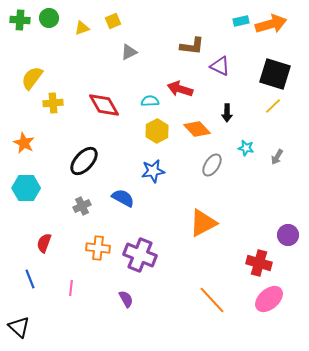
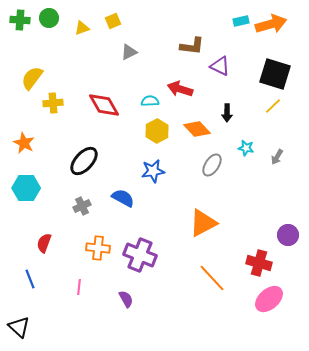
pink line: moved 8 px right, 1 px up
orange line: moved 22 px up
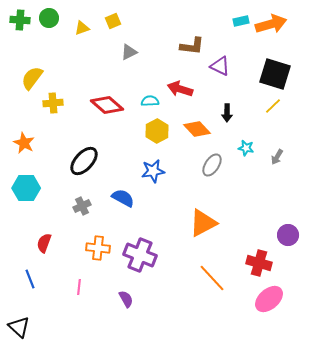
red diamond: moved 3 px right; rotated 20 degrees counterclockwise
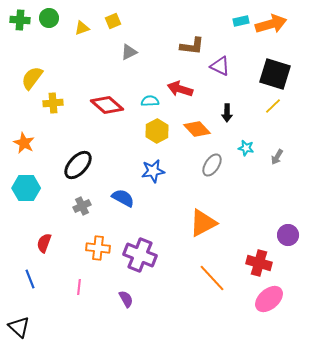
black ellipse: moved 6 px left, 4 px down
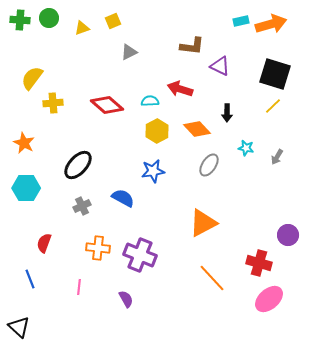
gray ellipse: moved 3 px left
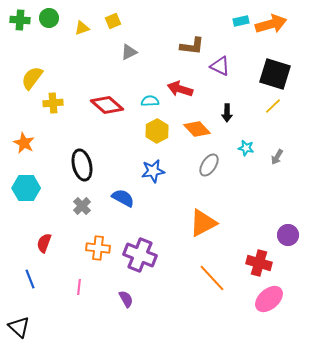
black ellipse: moved 4 px right; rotated 56 degrees counterclockwise
gray cross: rotated 18 degrees counterclockwise
